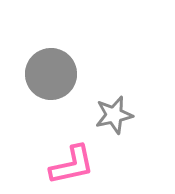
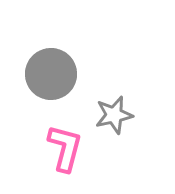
pink L-shape: moved 7 px left, 17 px up; rotated 63 degrees counterclockwise
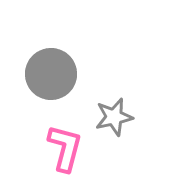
gray star: moved 2 px down
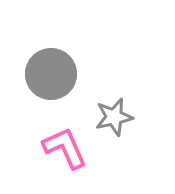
pink L-shape: rotated 39 degrees counterclockwise
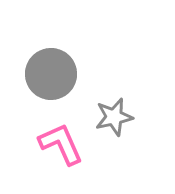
pink L-shape: moved 4 px left, 4 px up
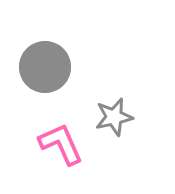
gray circle: moved 6 px left, 7 px up
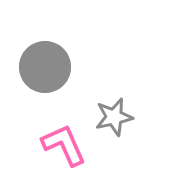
pink L-shape: moved 3 px right, 1 px down
